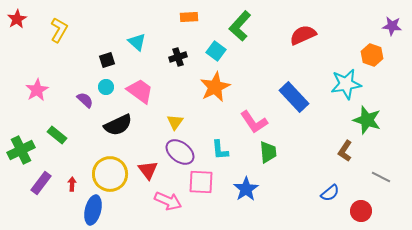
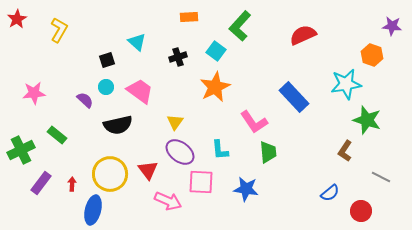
pink star: moved 3 px left, 3 px down; rotated 25 degrees clockwise
black semicircle: rotated 12 degrees clockwise
blue star: rotated 30 degrees counterclockwise
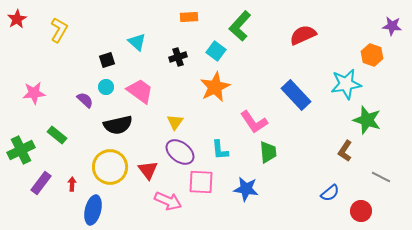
blue rectangle: moved 2 px right, 2 px up
yellow circle: moved 7 px up
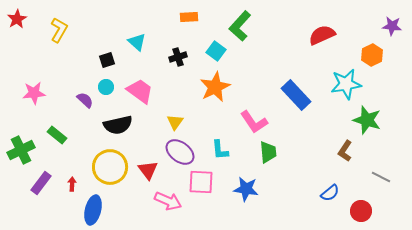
red semicircle: moved 19 px right
orange hexagon: rotated 15 degrees clockwise
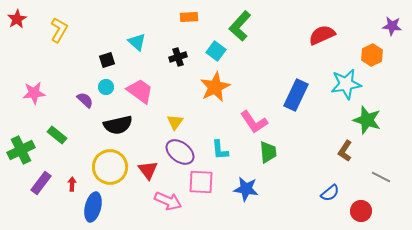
blue rectangle: rotated 68 degrees clockwise
blue ellipse: moved 3 px up
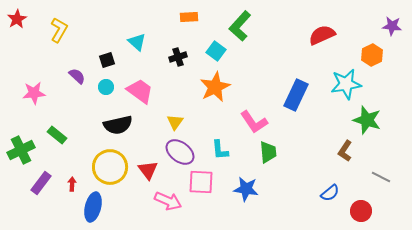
purple semicircle: moved 8 px left, 24 px up
